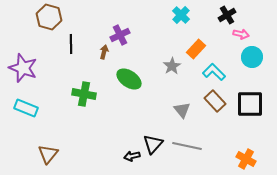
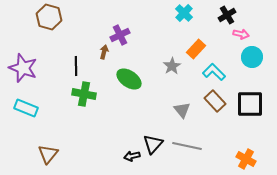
cyan cross: moved 3 px right, 2 px up
black line: moved 5 px right, 22 px down
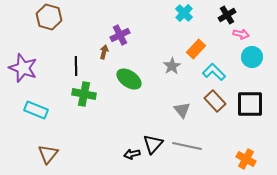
cyan rectangle: moved 10 px right, 2 px down
black arrow: moved 2 px up
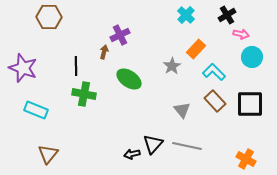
cyan cross: moved 2 px right, 2 px down
brown hexagon: rotated 15 degrees counterclockwise
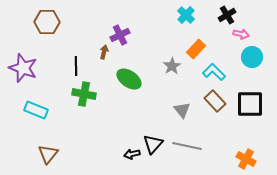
brown hexagon: moved 2 px left, 5 px down
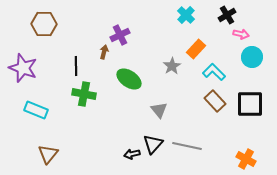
brown hexagon: moved 3 px left, 2 px down
gray triangle: moved 23 px left
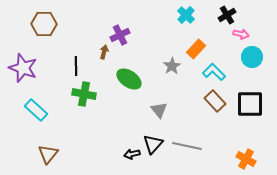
cyan rectangle: rotated 20 degrees clockwise
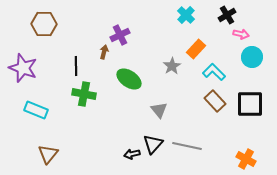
cyan rectangle: rotated 20 degrees counterclockwise
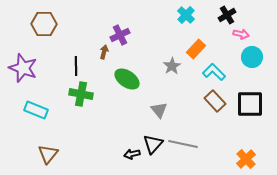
green ellipse: moved 2 px left
green cross: moved 3 px left
gray line: moved 4 px left, 2 px up
orange cross: rotated 18 degrees clockwise
